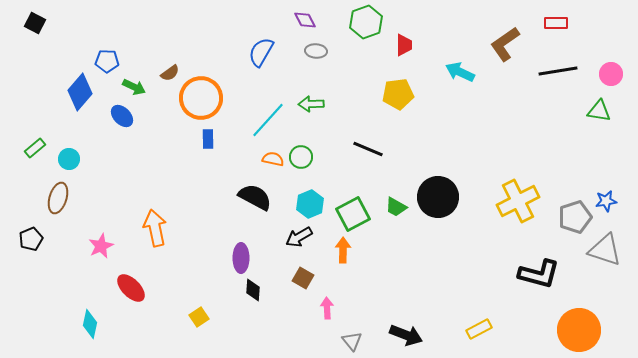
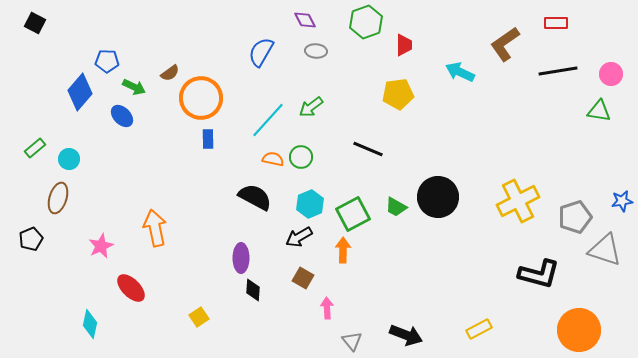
green arrow at (311, 104): moved 3 px down; rotated 35 degrees counterclockwise
blue star at (606, 201): moved 16 px right
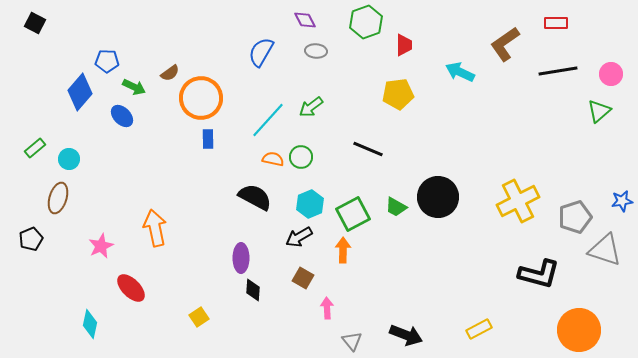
green triangle at (599, 111): rotated 50 degrees counterclockwise
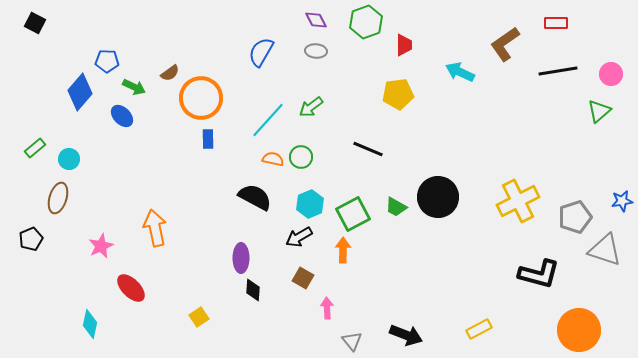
purple diamond at (305, 20): moved 11 px right
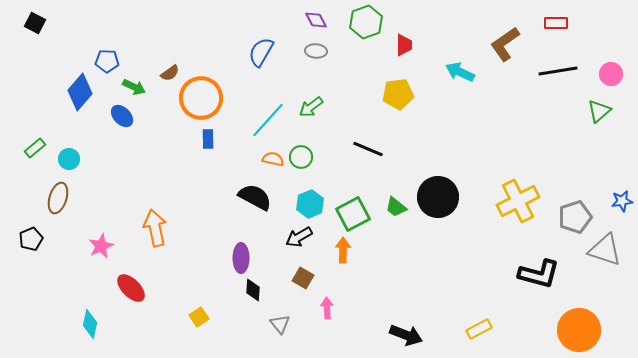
green trapezoid at (396, 207): rotated 10 degrees clockwise
gray triangle at (352, 341): moved 72 px left, 17 px up
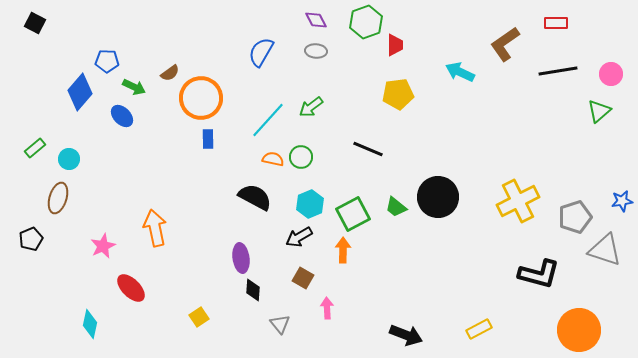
red trapezoid at (404, 45): moved 9 px left
pink star at (101, 246): moved 2 px right
purple ellipse at (241, 258): rotated 8 degrees counterclockwise
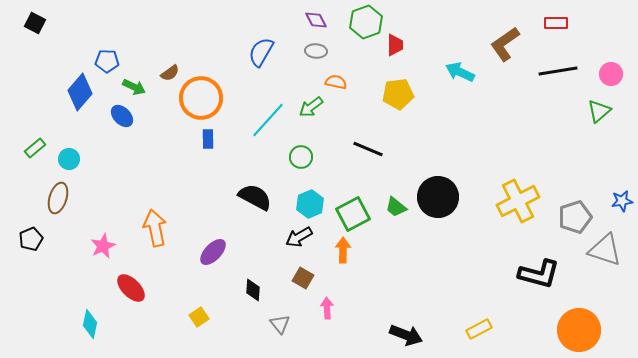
orange semicircle at (273, 159): moved 63 px right, 77 px up
purple ellipse at (241, 258): moved 28 px left, 6 px up; rotated 52 degrees clockwise
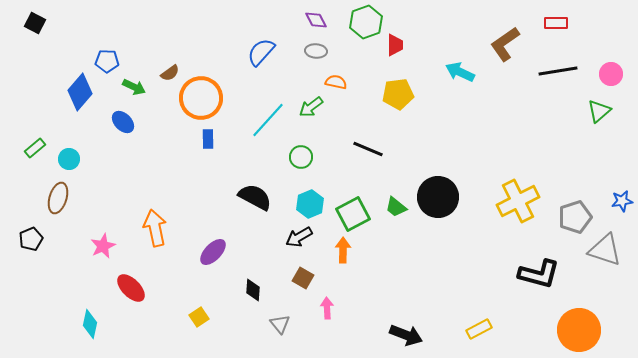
blue semicircle at (261, 52): rotated 12 degrees clockwise
blue ellipse at (122, 116): moved 1 px right, 6 px down
